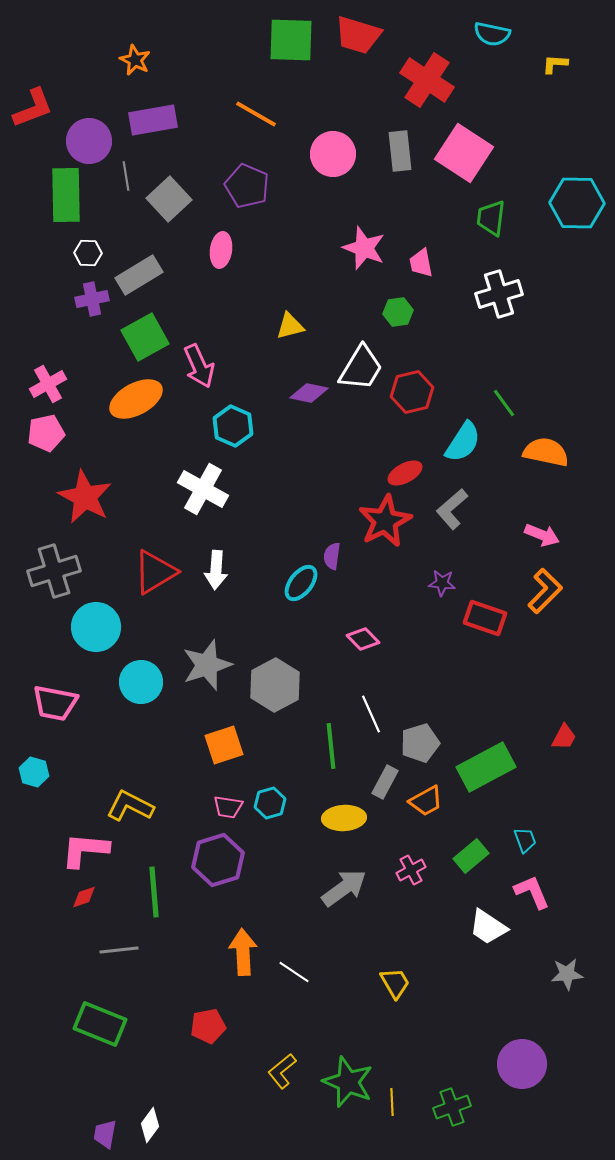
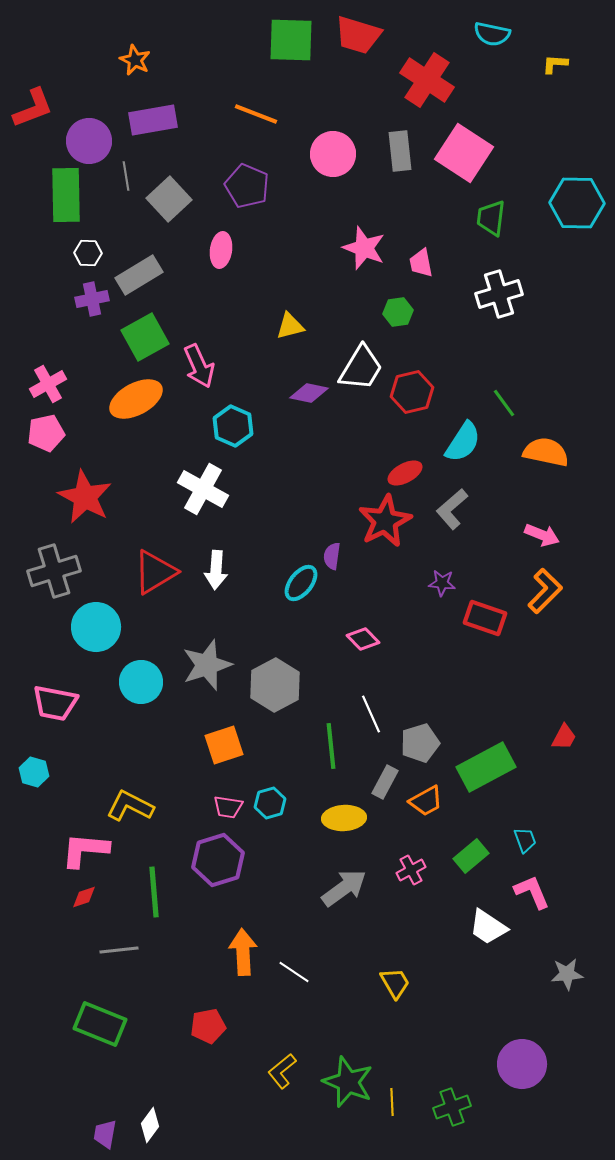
orange line at (256, 114): rotated 9 degrees counterclockwise
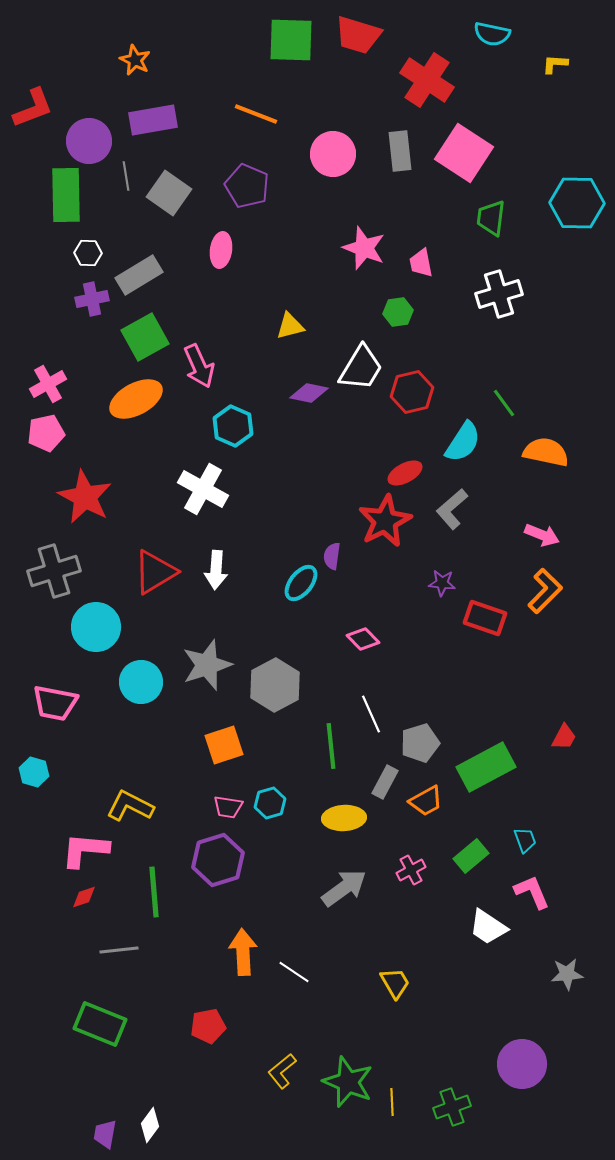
gray square at (169, 199): moved 6 px up; rotated 12 degrees counterclockwise
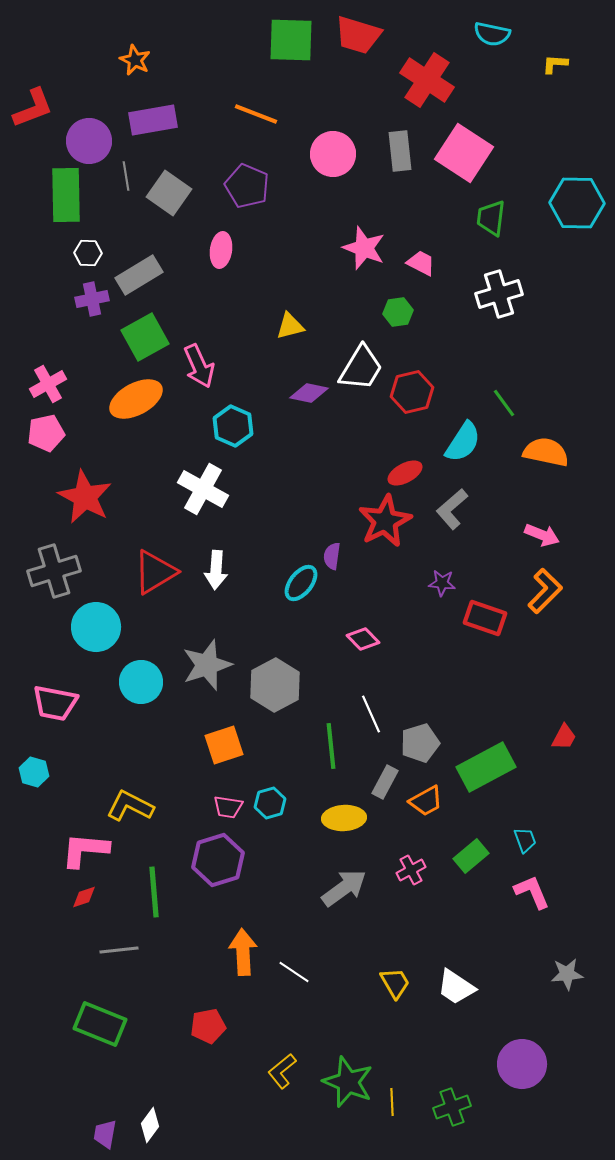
pink trapezoid at (421, 263): rotated 128 degrees clockwise
white trapezoid at (488, 927): moved 32 px left, 60 px down
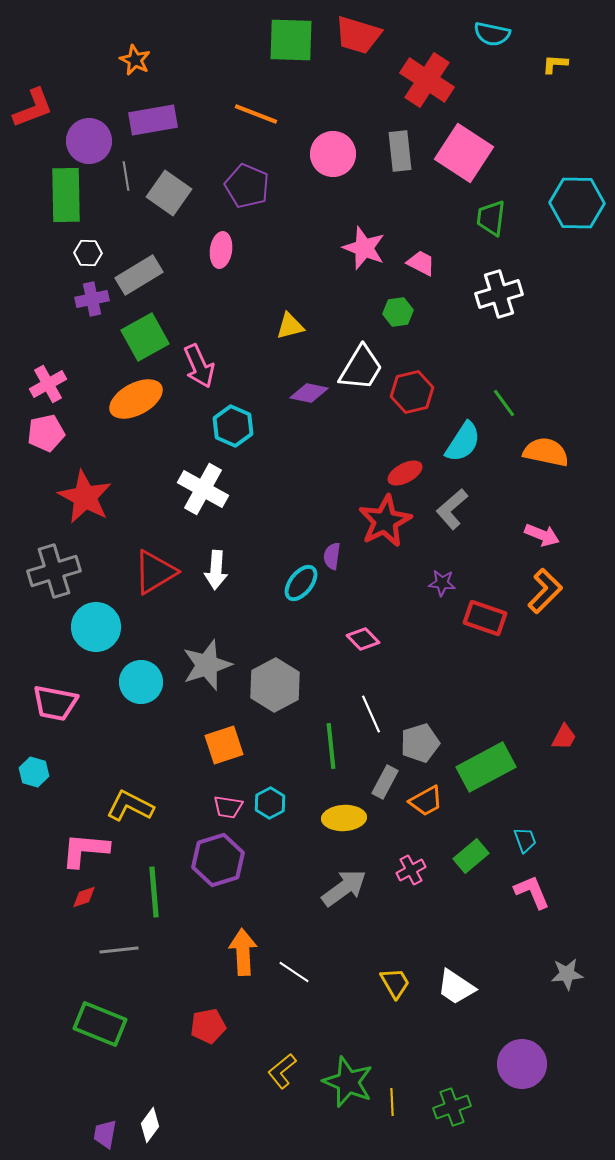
cyan hexagon at (270, 803): rotated 12 degrees counterclockwise
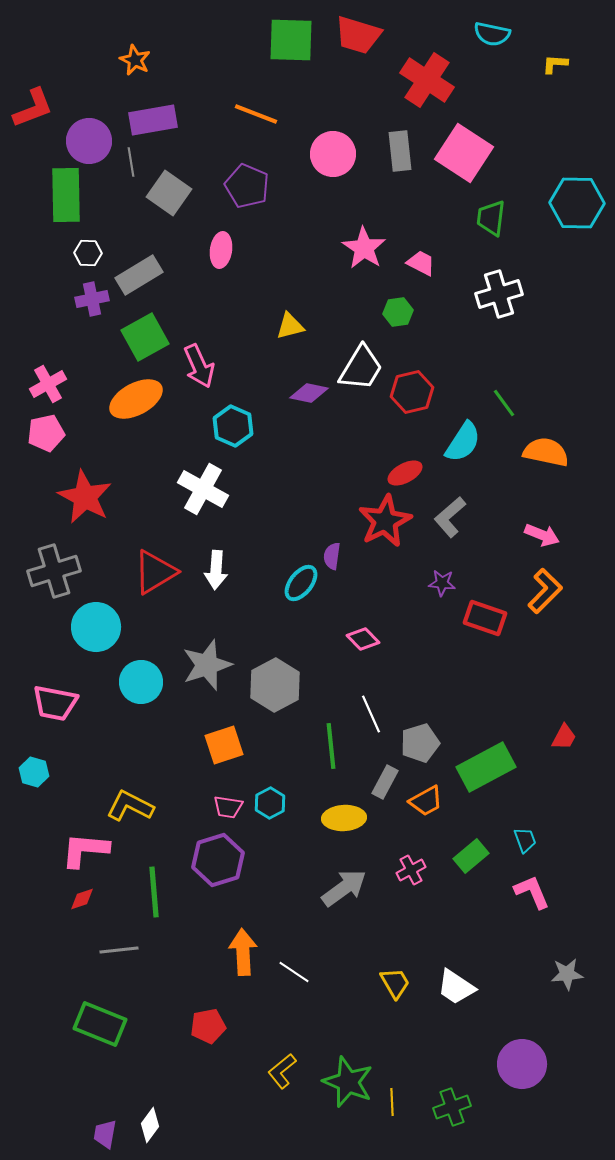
gray line at (126, 176): moved 5 px right, 14 px up
pink star at (364, 248): rotated 12 degrees clockwise
gray L-shape at (452, 509): moved 2 px left, 8 px down
red diamond at (84, 897): moved 2 px left, 2 px down
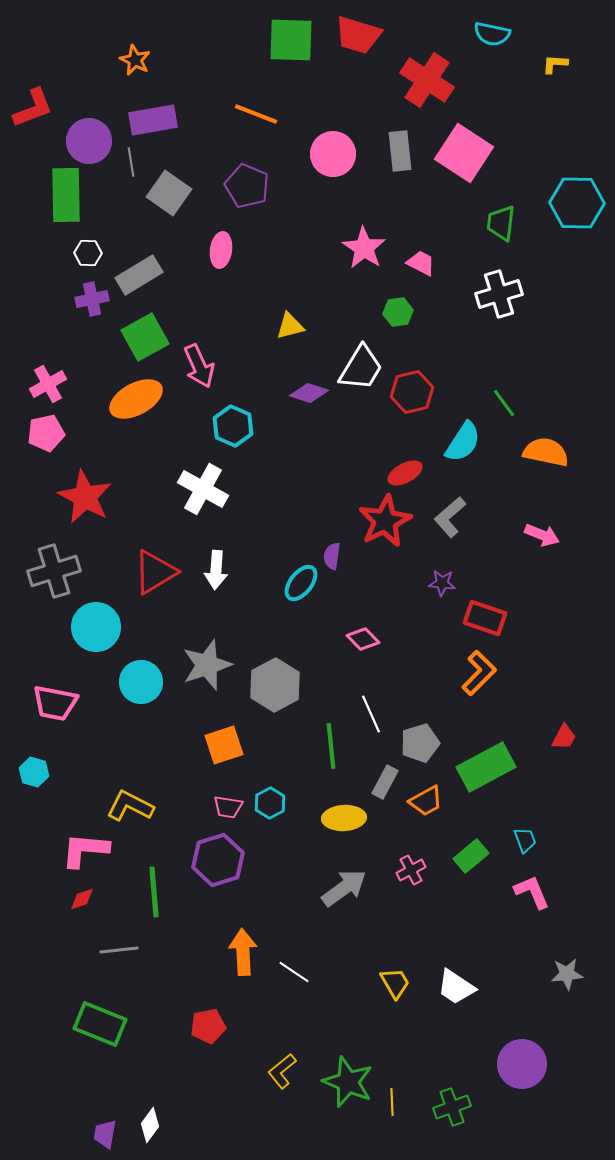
green trapezoid at (491, 218): moved 10 px right, 5 px down
purple diamond at (309, 393): rotated 6 degrees clockwise
orange L-shape at (545, 591): moved 66 px left, 82 px down
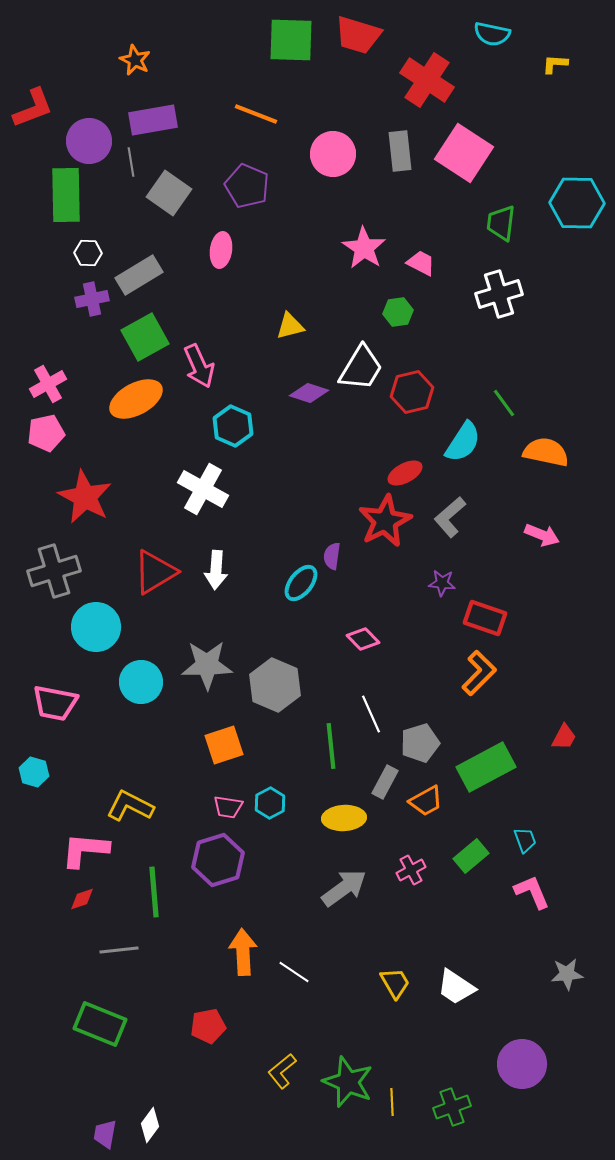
gray star at (207, 665): rotated 18 degrees clockwise
gray hexagon at (275, 685): rotated 9 degrees counterclockwise
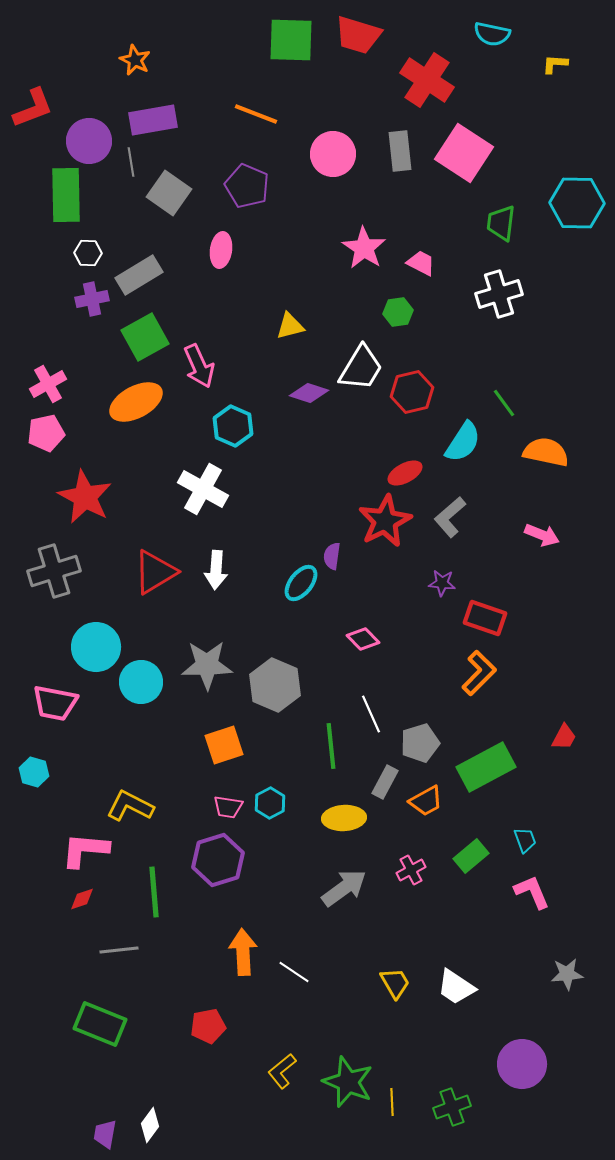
orange ellipse at (136, 399): moved 3 px down
cyan circle at (96, 627): moved 20 px down
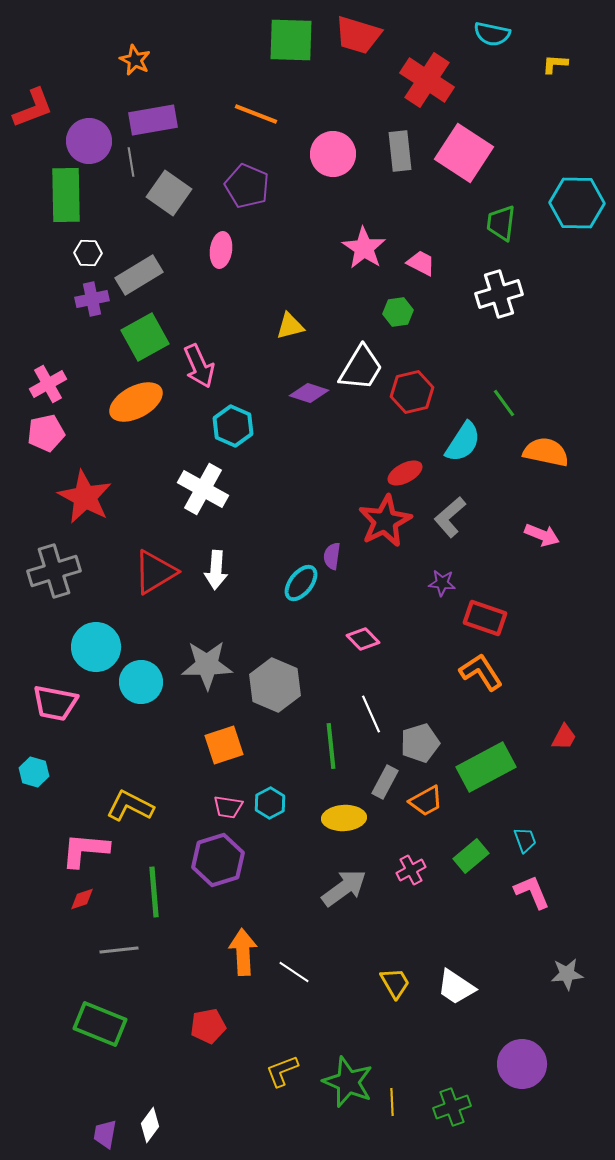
orange L-shape at (479, 673): moved 2 px right, 1 px up; rotated 78 degrees counterclockwise
yellow L-shape at (282, 1071): rotated 18 degrees clockwise
